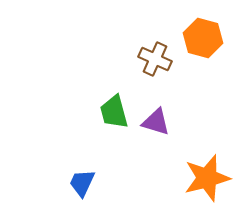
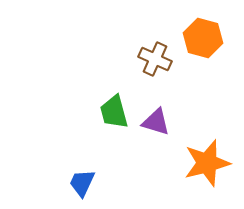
orange star: moved 15 px up
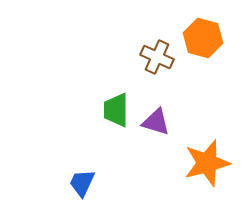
brown cross: moved 2 px right, 2 px up
green trapezoid: moved 2 px right, 2 px up; rotated 15 degrees clockwise
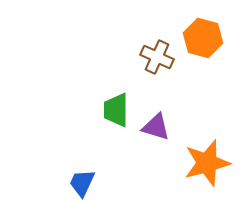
purple triangle: moved 5 px down
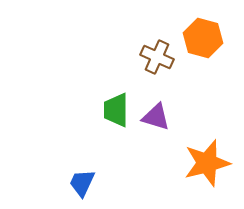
purple triangle: moved 10 px up
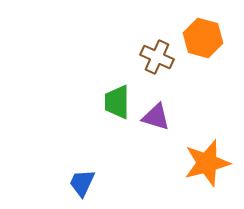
green trapezoid: moved 1 px right, 8 px up
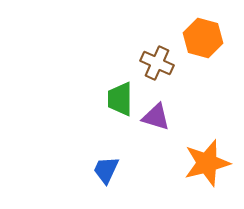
brown cross: moved 6 px down
green trapezoid: moved 3 px right, 3 px up
blue trapezoid: moved 24 px right, 13 px up
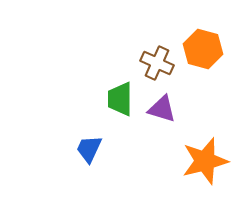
orange hexagon: moved 11 px down
purple triangle: moved 6 px right, 8 px up
orange star: moved 2 px left, 2 px up
blue trapezoid: moved 17 px left, 21 px up
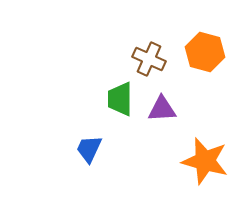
orange hexagon: moved 2 px right, 3 px down
brown cross: moved 8 px left, 4 px up
purple triangle: rotated 20 degrees counterclockwise
orange star: rotated 30 degrees clockwise
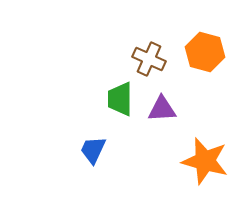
blue trapezoid: moved 4 px right, 1 px down
